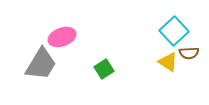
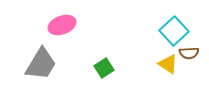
pink ellipse: moved 12 px up
yellow triangle: moved 2 px down
green square: moved 1 px up
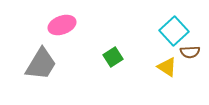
brown semicircle: moved 1 px right, 1 px up
yellow triangle: moved 1 px left, 3 px down
green square: moved 9 px right, 11 px up
